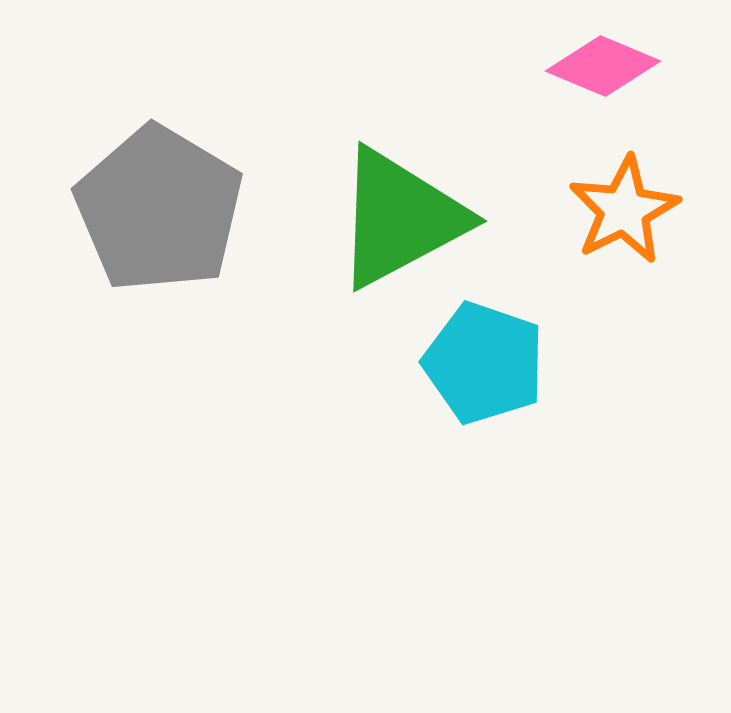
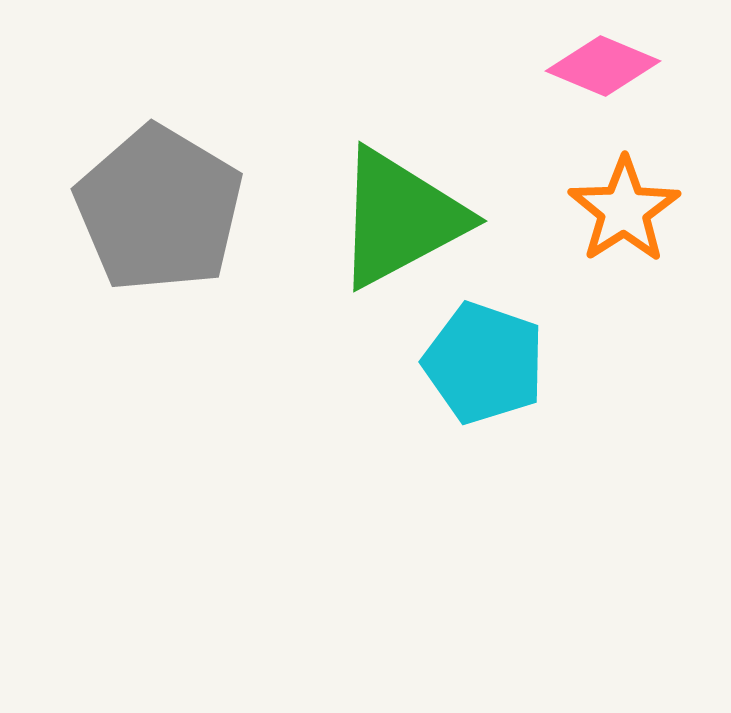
orange star: rotated 6 degrees counterclockwise
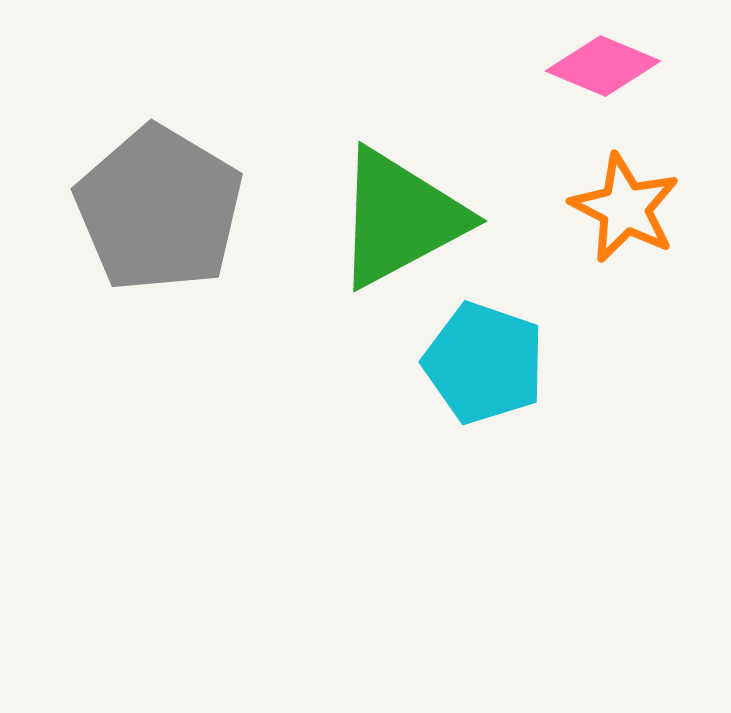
orange star: moved 1 px right, 2 px up; rotated 12 degrees counterclockwise
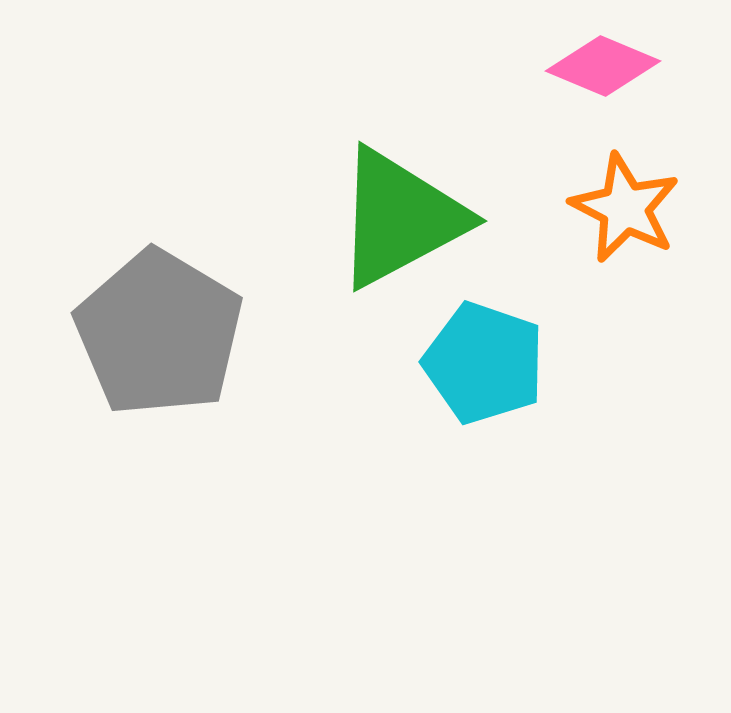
gray pentagon: moved 124 px down
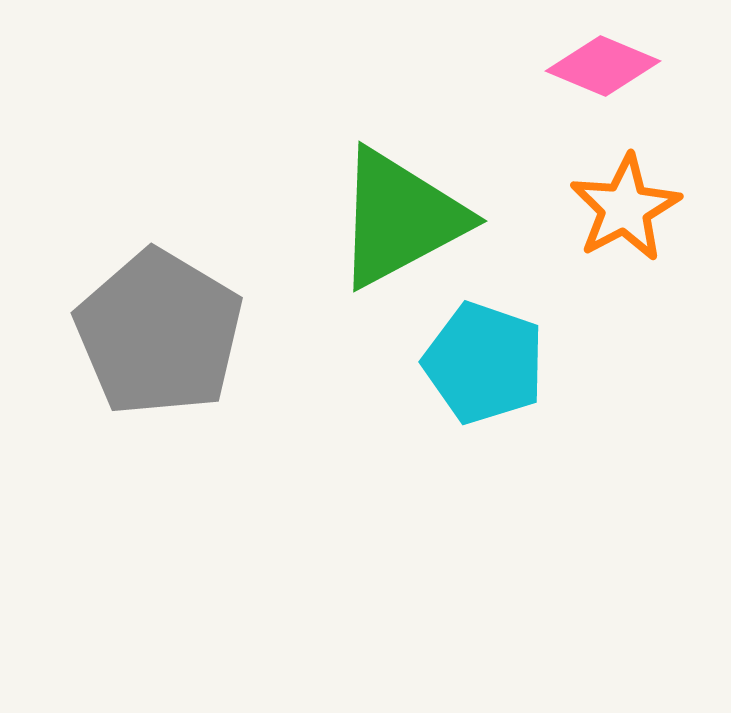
orange star: rotated 17 degrees clockwise
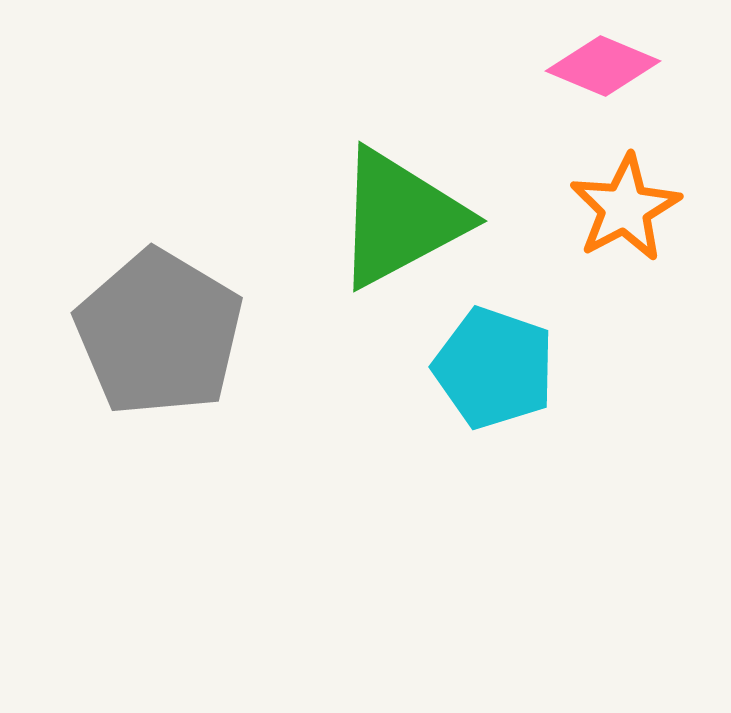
cyan pentagon: moved 10 px right, 5 px down
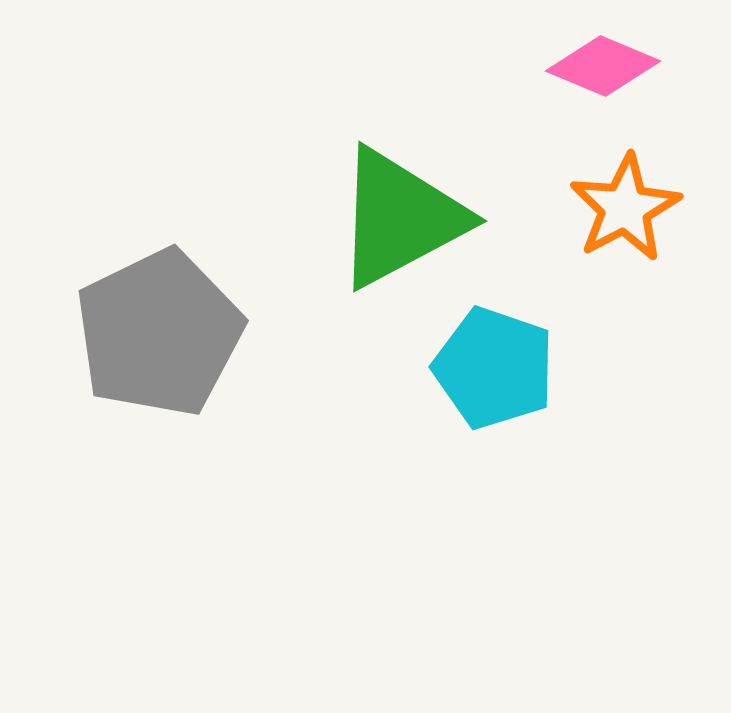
gray pentagon: rotated 15 degrees clockwise
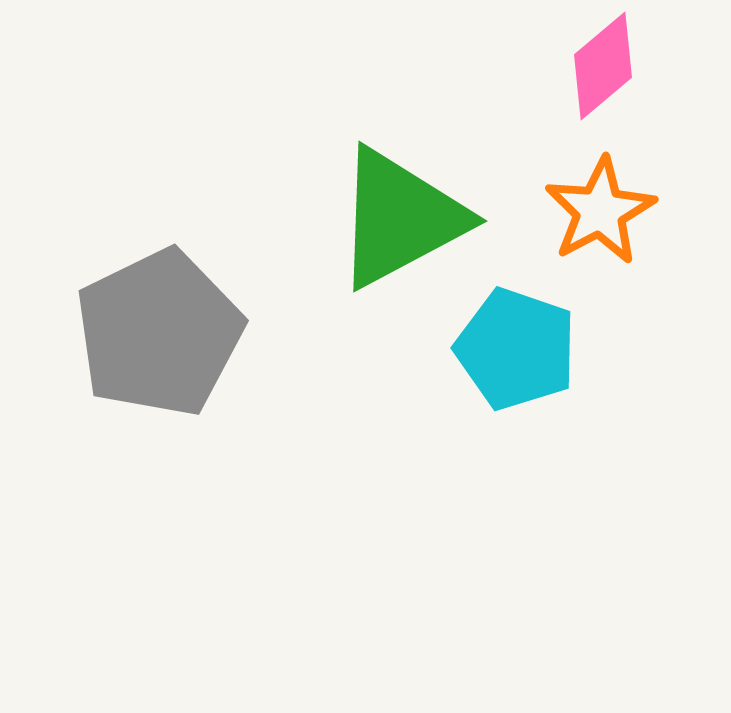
pink diamond: rotated 63 degrees counterclockwise
orange star: moved 25 px left, 3 px down
cyan pentagon: moved 22 px right, 19 px up
